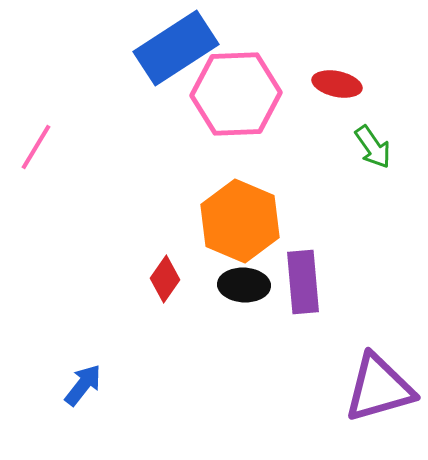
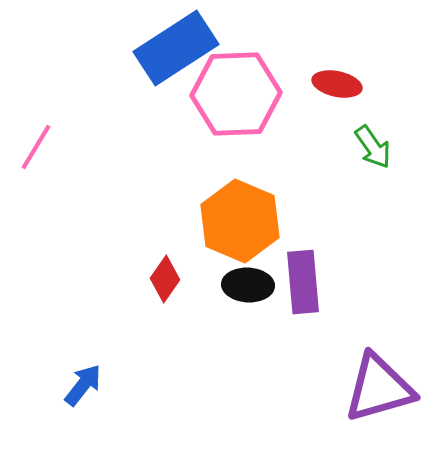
black ellipse: moved 4 px right
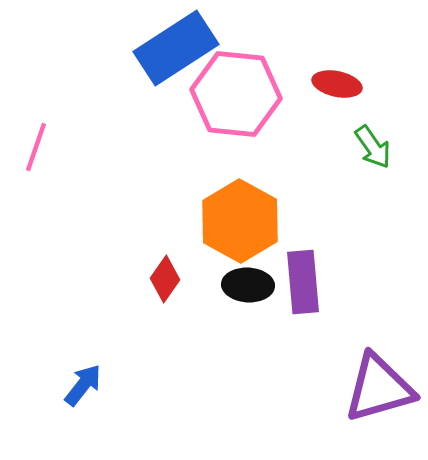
pink hexagon: rotated 8 degrees clockwise
pink line: rotated 12 degrees counterclockwise
orange hexagon: rotated 6 degrees clockwise
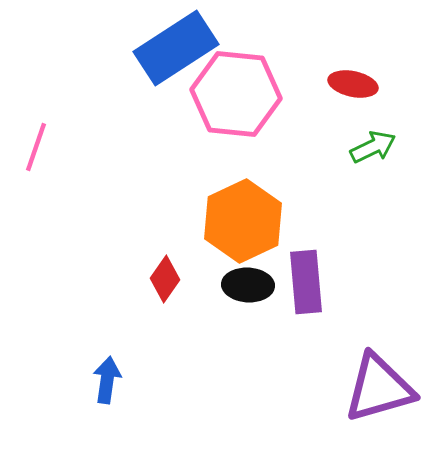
red ellipse: moved 16 px right
green arrow: rotated 81 degrees counterclockwise
orange hexagon: moved 3 px right; rotated 6 degrees clockwise
purple rectangle: moved 3 px right
blue arrow: moved 24 px right, 5 px up; rotated 30 degrees counterclockwise
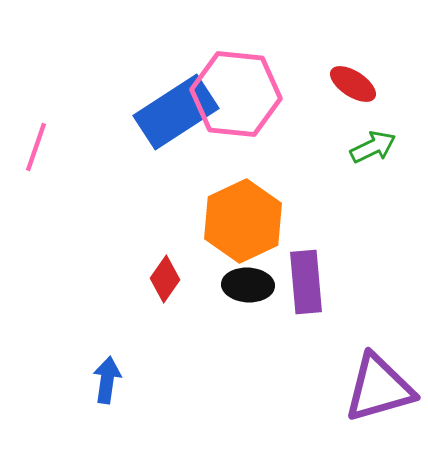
blue rectangle: moved 64 px down
red ellipse: rotated 21 degrees clockwise
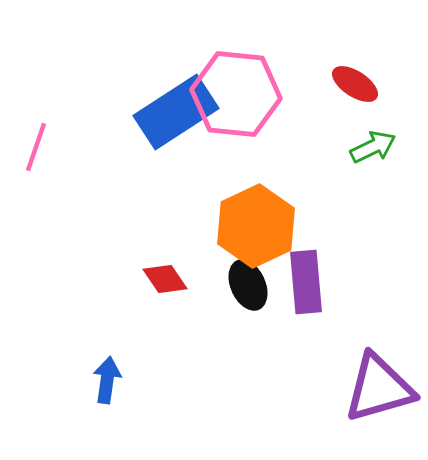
red ellipse: moved 2 px right
orange hexagon: moved 13 px right, 5 px down
red diamond: rotated 69 degrees counterclockwise
black ellipse: rotated 63 degrees clockwise
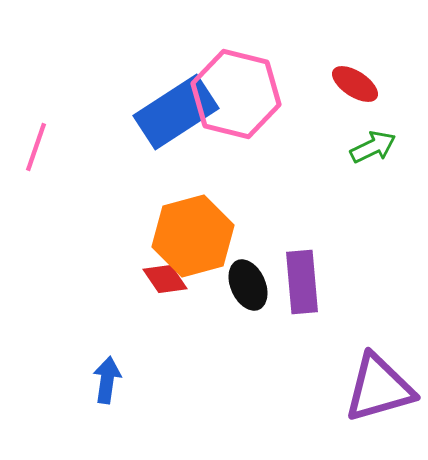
pink hexagon: rotated 8 degrees clockwise
orange hexagon: moved 63 px left, 10 px down; rotated 10 degrees clockwise
purple rectangle: moved 4 px left
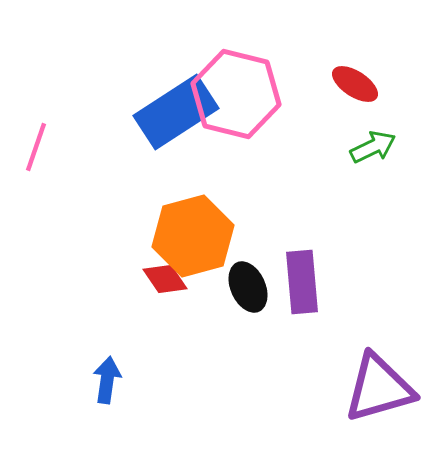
black ellipse: moved 2 px down
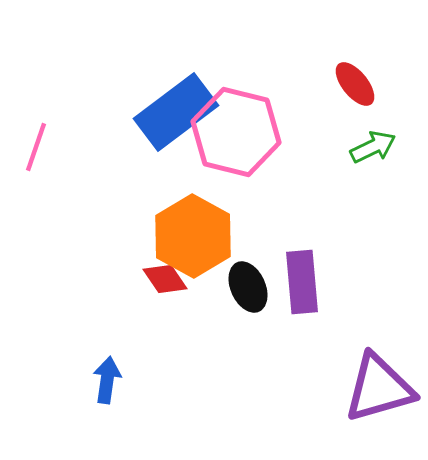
red ellipse: rotated 18 degrees clockwise
pink hexagon: moved 38 px down
blue rectangle: rotated 4 degrees counterclockwise
orange hexagon: rotated 16 degrees counterclockwise
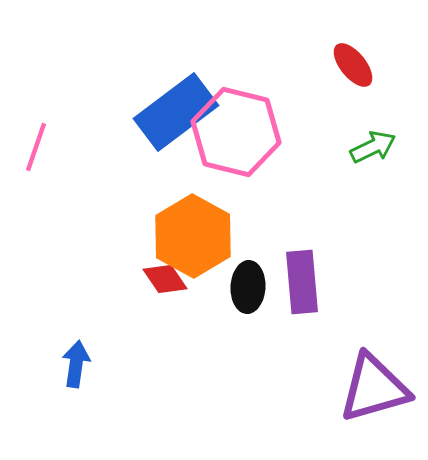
red ellipse: moved 2 px left, 19 px up
black ellipse: rotated 27 degrees clockwise
blue arrow: moved 31 px left, 16 px up
purple triangle: moved 5 px left
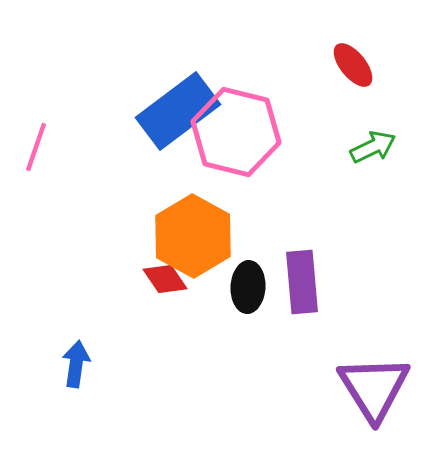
blue rectangle: moved 2 px right, 1 px up
purple triangle: rotated 46 degrees counterclockwise
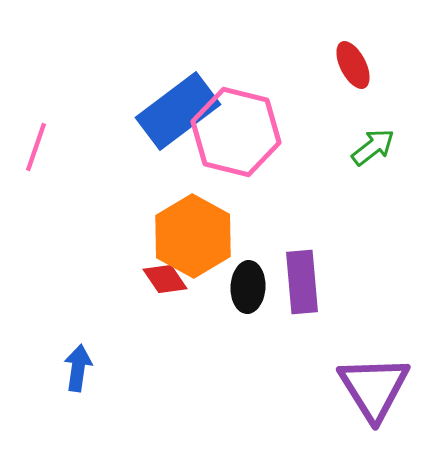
red ellipse: rotated 12 degrees clockwise
green arrow: rotated 12 degrees counterclockwise
blue arrow: moved 2 px right, 4 px down
